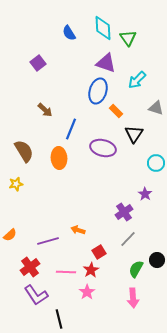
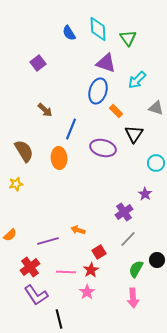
cyan diamond: moved 5 px left, 1 px down
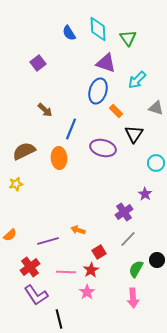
brown semicircle: rotated 85 degrees counterclockwise
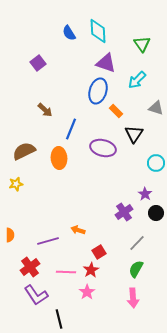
cyan diamond: moved 2 px down
green triangle: moved 14 px right, 6 px down
orange semicircle: rotated 48 degrees counterclockwise
gray line: moved 9 px right, 4 px down
black circle: moved 1 px left, 47 px up
